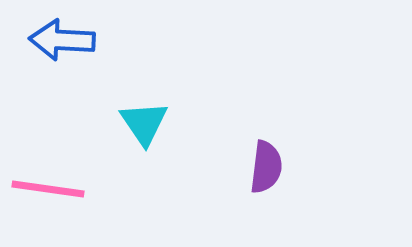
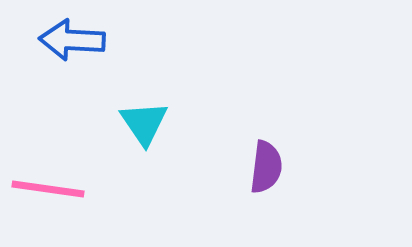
blue arrow: moved 10 px right
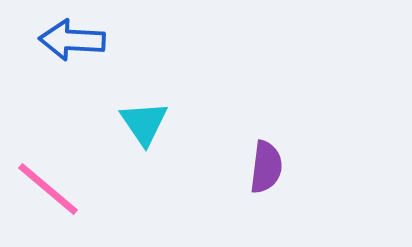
pink line: rotated 32 degrees clockwise
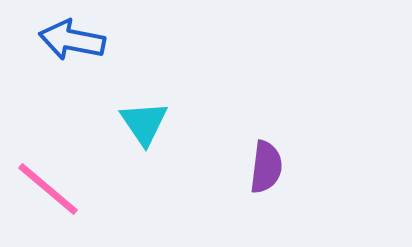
blue arrow: rotated 8 degrees clockwise
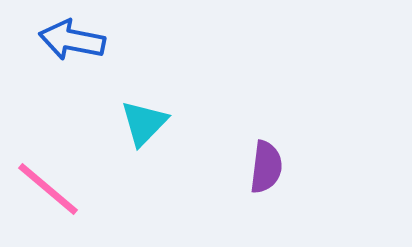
cyan triangle: rotated 18 degrees clockwise
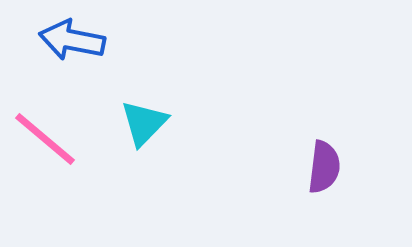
purple semicircle: moved 58 px right
pink line: moved 3 px left, 50 px up
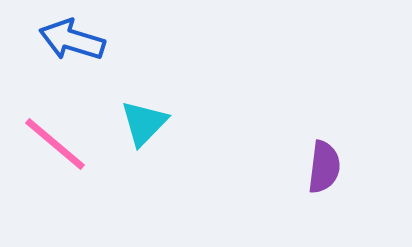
blue arrow: rotated 6 degrees clockwise
pink line: moved 10 px right, 5 px down
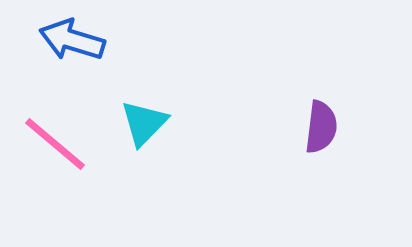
purple semicircle: moved 3 px left, 40 px up
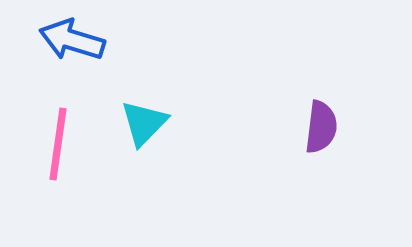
pink line: moved 3 px right; rotated 58 degrees clockwise
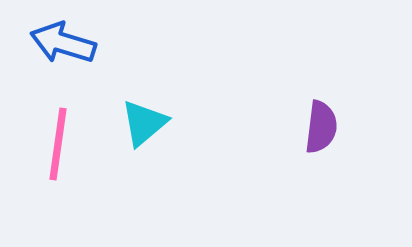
blue arrow: moved 9 px left, 3 px down
cyan triangle: rotated 6 degrees clockwise
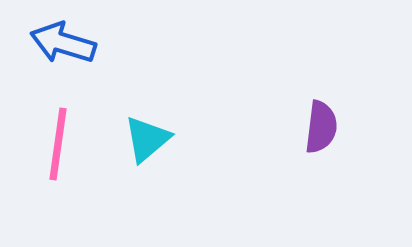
cyan triangle: moved 3 px right, 16 px down
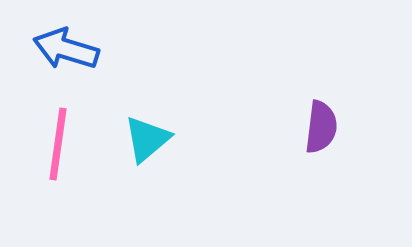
blue arrow: moved 3 px right, 6 px down
